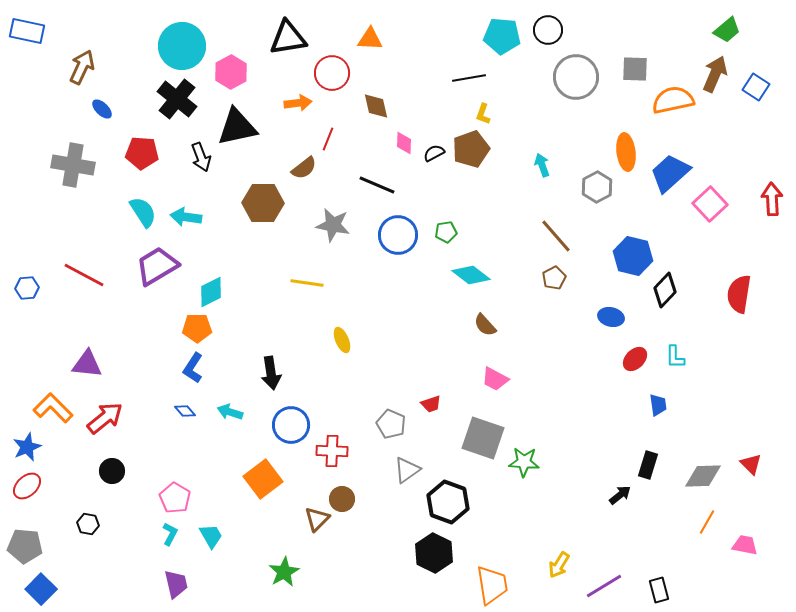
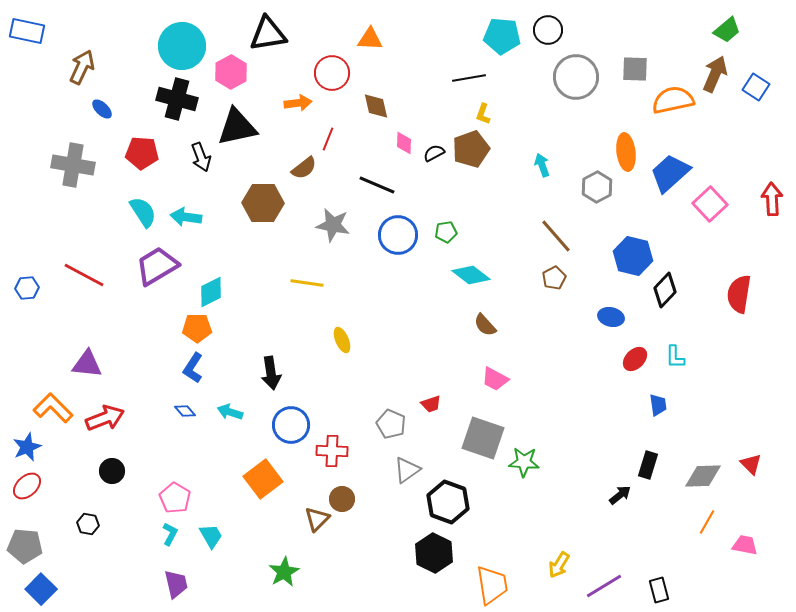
black triangle at (288, 38): moved 20 px left, 4 px up
black cross at (177, 99): rotated 24 degrees counterclockwise
red arrow at (105, 418): rotated 18 degrees clockwise
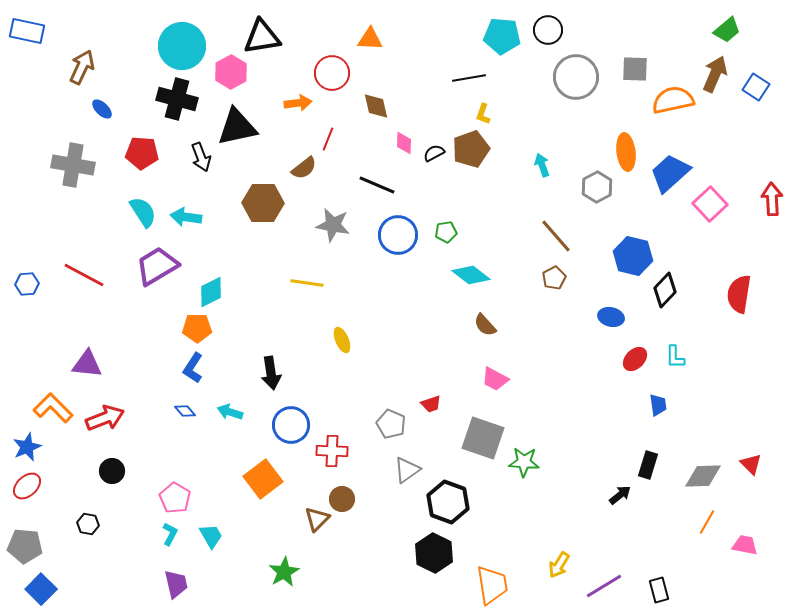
black triangle at (268, 34): moved 6 px left, 3 px down
blue hexagon at (27, 288): moved 4 px up
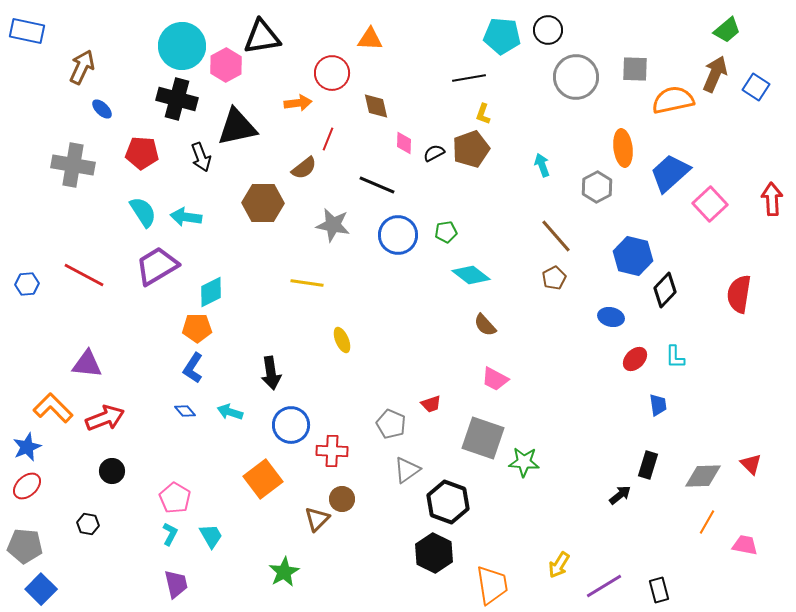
pink hexagon at (231, 72): moved 5 px left, 7 px up
orange ellipse at (626, 152): moved 3 px left, 4 px up
